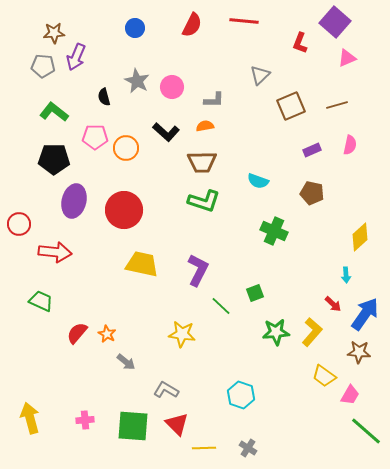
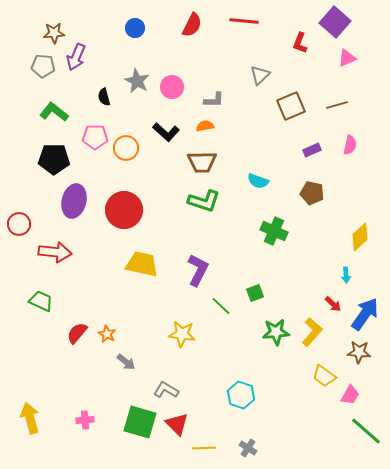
green square at (133, 426): moved 7 px right, 4 px up; rotated 12 degrees clockwise
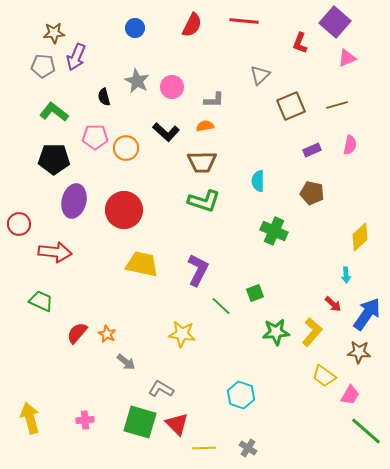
cyan semicircle at (258, 181): rotated 70 degrees clockwise
blue arrow at (365, 314): moved 2 px right
gray L-shape at (166, 390): moved 5 px left, 1 px up
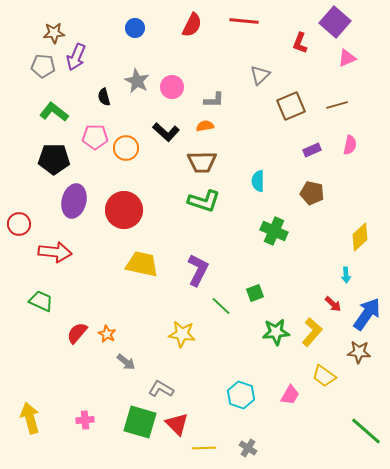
pink trapezoid at (350, 395): moved 60 px left
